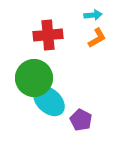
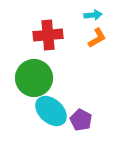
cyan ellipse: moved 2 px right, 10 px down
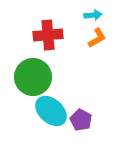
green circle: moved 1 px left, 1 px up
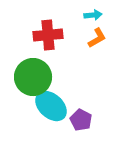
cyan ellipse: moved 5 px up
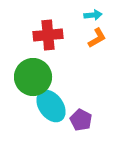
cyan ellipse: rotated 12 degrees clockwise
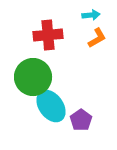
cyan arrow: moved 2 px left
purple pentagon: rotated 10 degrees clockwise
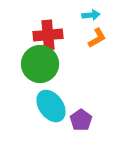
green circle: moved 7 px right, 13 px up
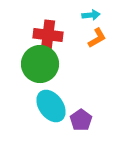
red cross: rotated 12 degrees clockwise
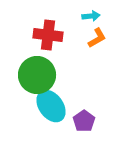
cyan arrow: moved 1 px down
green circle: moved 3 px left, 11 px down
purple pentagon: moved 3 px right, 1 px down
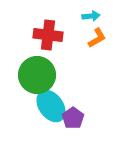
purple pentagon: moved 11 px left, 3 px up
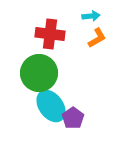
red cross: moved 2 px right, 1 px up
green circle: moved 2 px right, 2 px up
